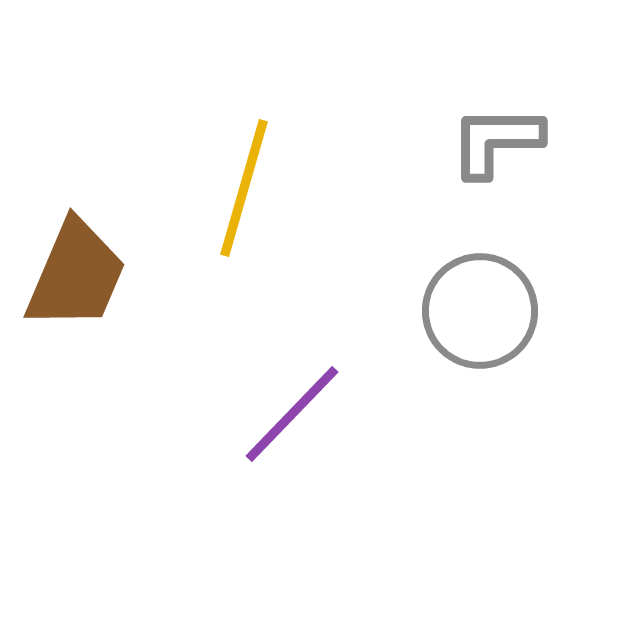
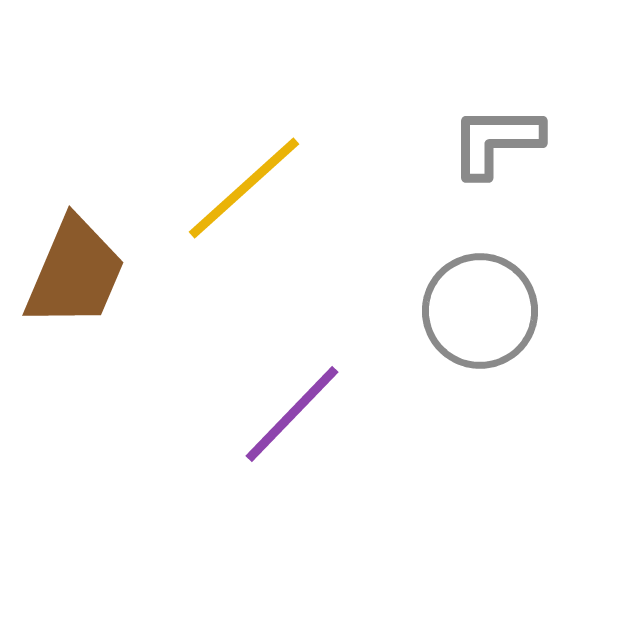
yellow line: rotated 32 degrees clockwise
brown trapezoid: moved 1 px left, 2 px up
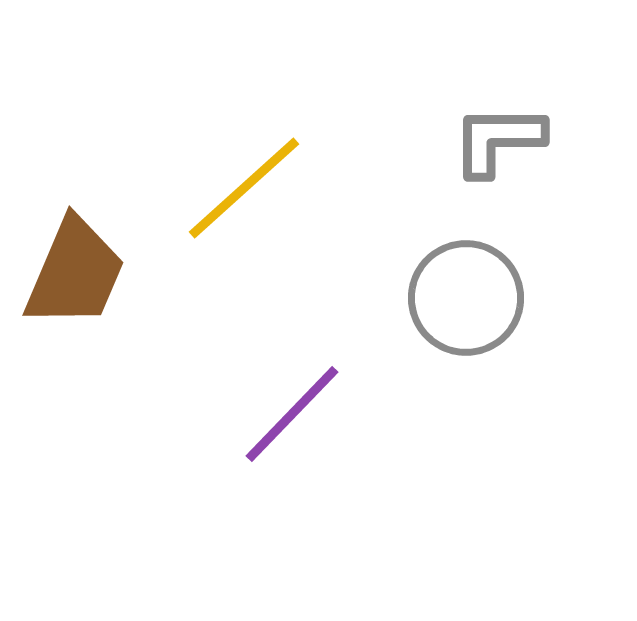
gray L-shape: moved 2 px right, 1 px up
gray circle: moved 14 px left, 13 px up
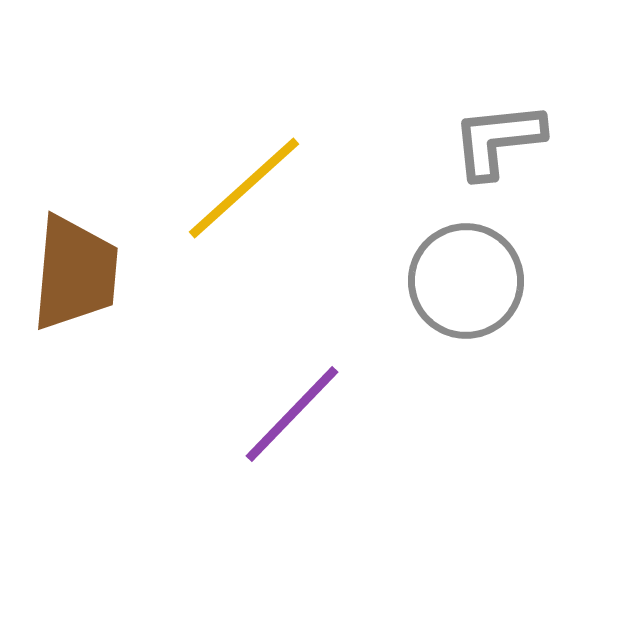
gray L-shape: rotated 6 degrees counterclockwise
brown trapezoid: rotated 18 degrees counterclockwise
gray circle: moved 17 px up
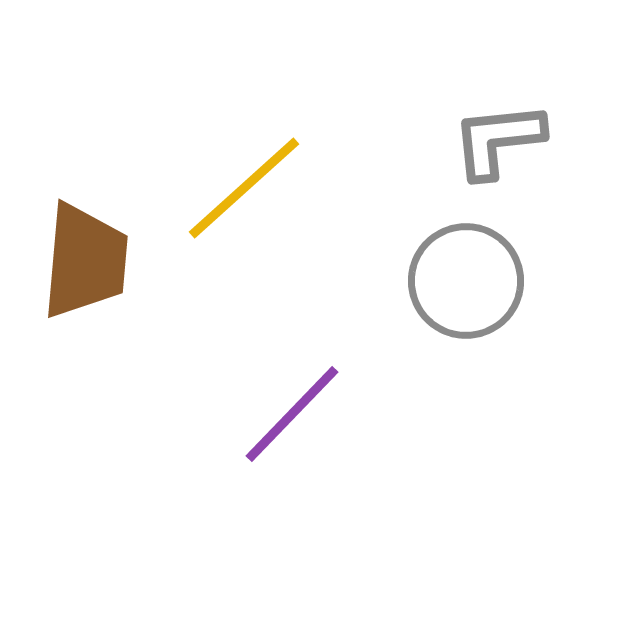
brown trapezoid: moved 10 px right, 12 px up
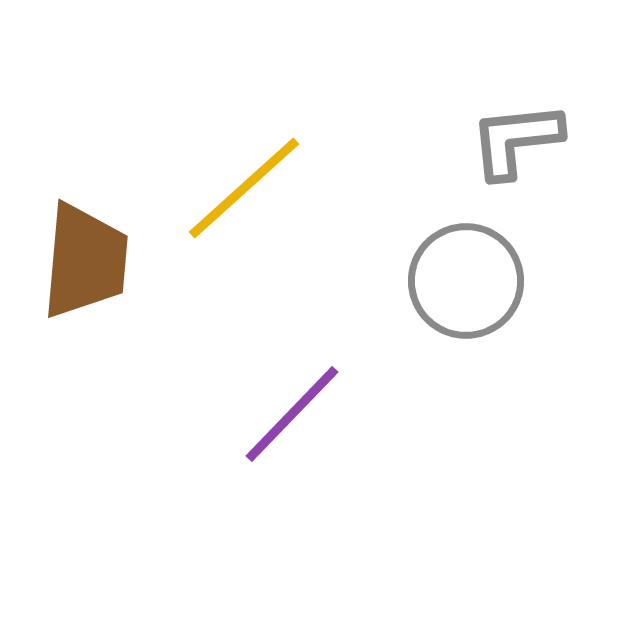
gray L-shape: moved 18 px right
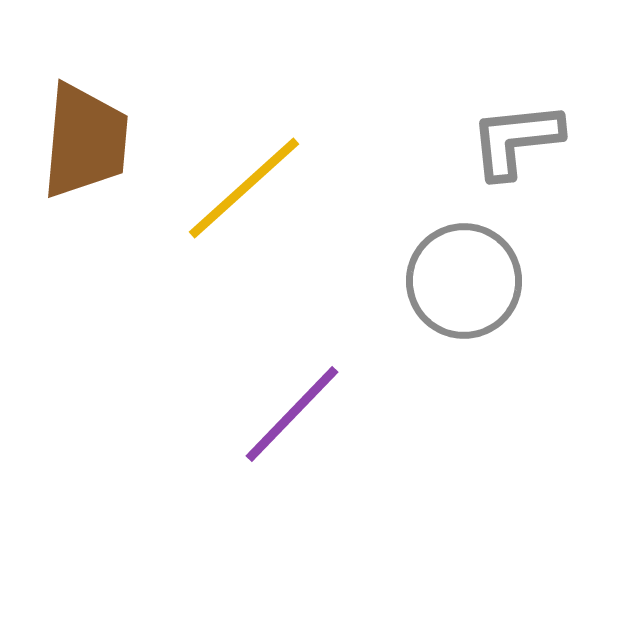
brown trapezoid: moved 120 px up
gray circle: moved 2 px left
